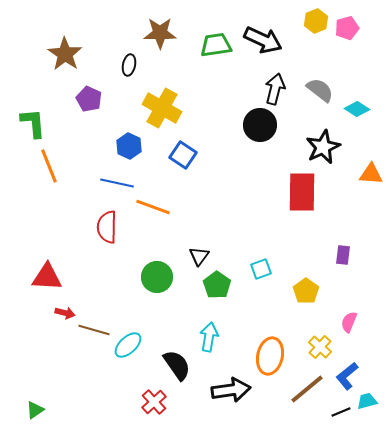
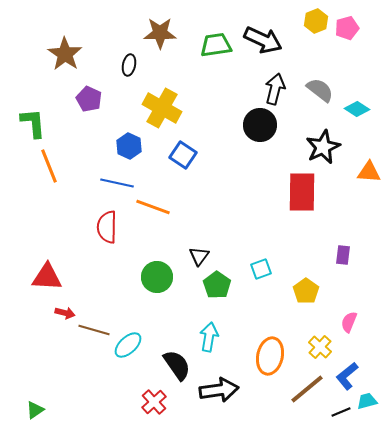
orange triangle at (371, 174): moved 2 px left, 2 px up
black arrow at (231, 390): moved 12 px left
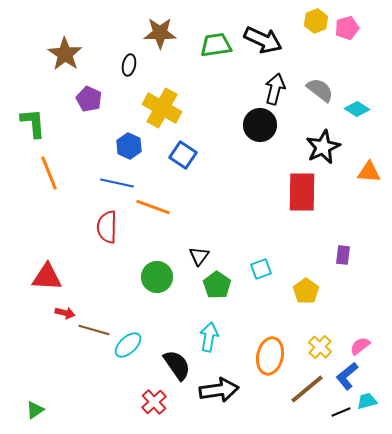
orange line at (49, 166): moved 7 px down
pink semicircle at (349, 322): moved 11 px right, 24 px down; rotated 30 degrees clockwise
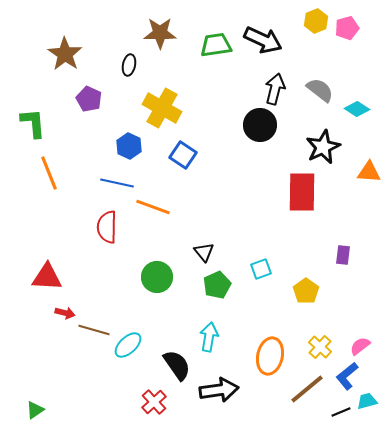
black triangle at (199, 256): moved 5 px right, 4 px up; rotated 15 degrees counterclockwise
green pentagon at (217, 285): rotated 12 degrees clockwise
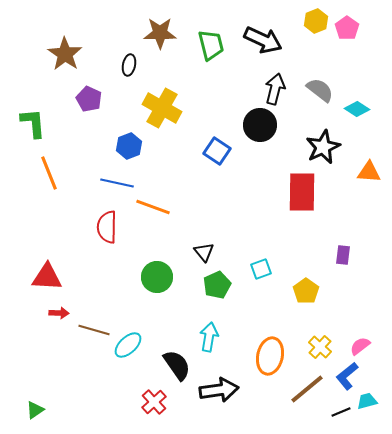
pink pentagon at (347, 28): rotated 20 degrees counterclockwise
green trapezoid at (216, 45): moved 5 px left; rotated 84 degrees clockwise
blue hexagon at (129, 146): rotated 15 degrees clockwise
blue square at (183, 155): moved 34 px right, 4 px up
red arrow at (65, 313): moved 6 px left; rotated 12 degrees counterclockwise
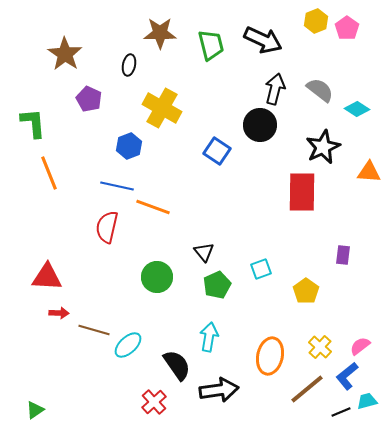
blue line at (117, 183): moved 3 px down
red semicircle at (107, 227): rotated 12 degrees clockwise
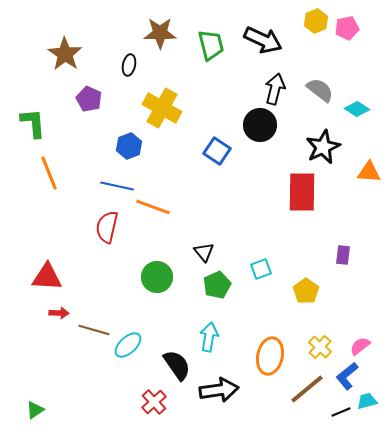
pink pentagon at (347, 28): rotated 25 degrees clockwise
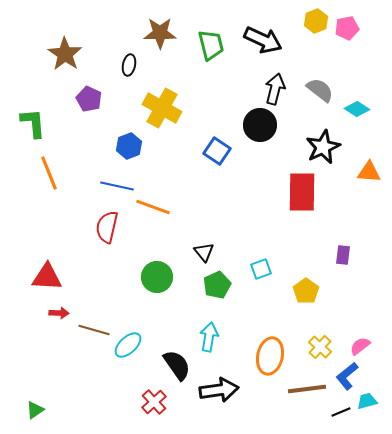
brown line at (307, 389): rotated 33 degrees clockwise
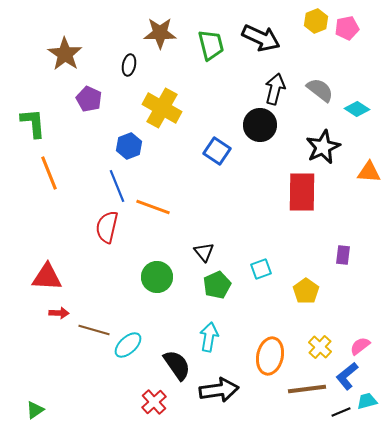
black arrow at (263, 40): moved 2 px left, 2 px up
blue line at (117, 186): rotated 56 degrees clockwise
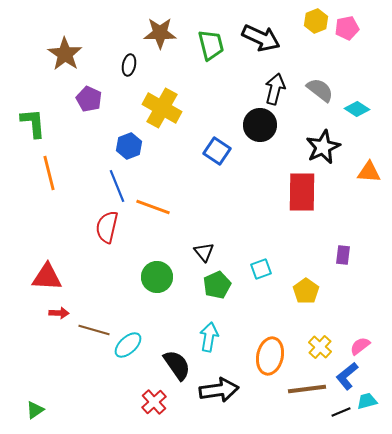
orange line at (49, 173): rotated 8 degrees clockwise
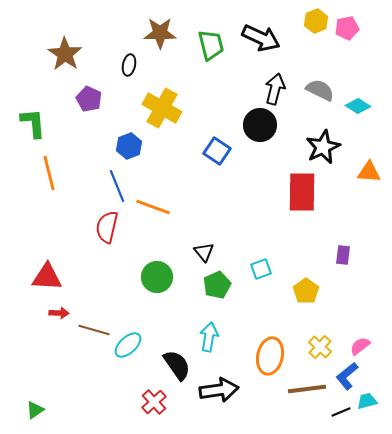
gray semicircle at (320, 90): rotated 12 degrees counterclockwise
cyan diamond at (357, 109): moved 1 px right, 3 px up
